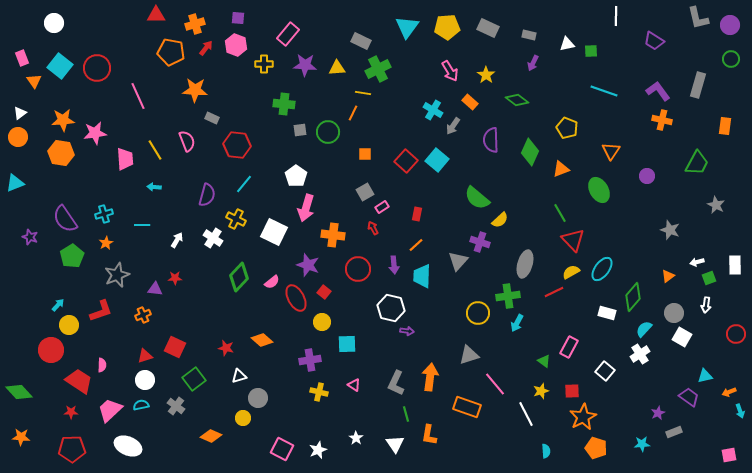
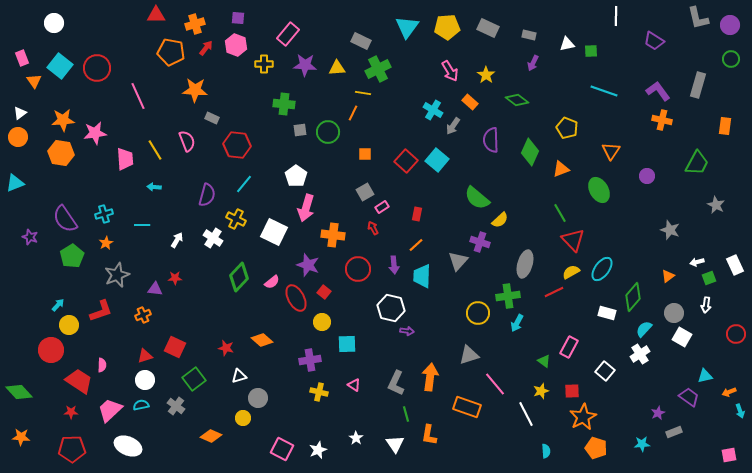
white rectangle at (735, 265): rotated 24 degrees counterclockwise
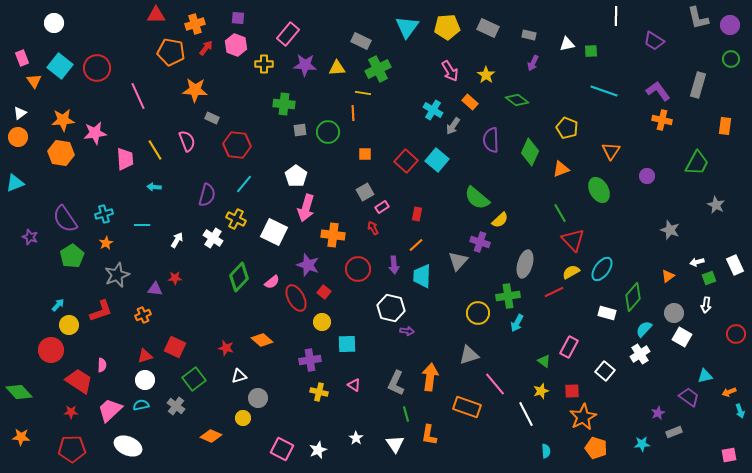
orange line at (353, 113): rotated 28 degrees counterclockwise
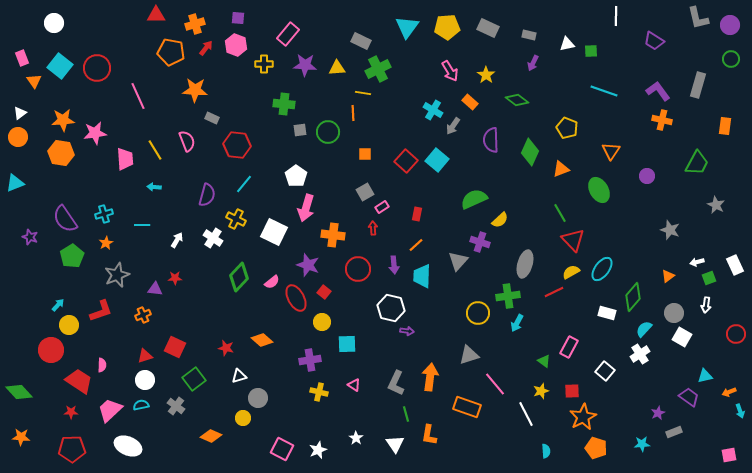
green semicircle at (477, 198): moved 3 px left, 1 px down; rotated 116 degrees clockwise
red arrow at (373, 228): rotated 24 degrees clockwise
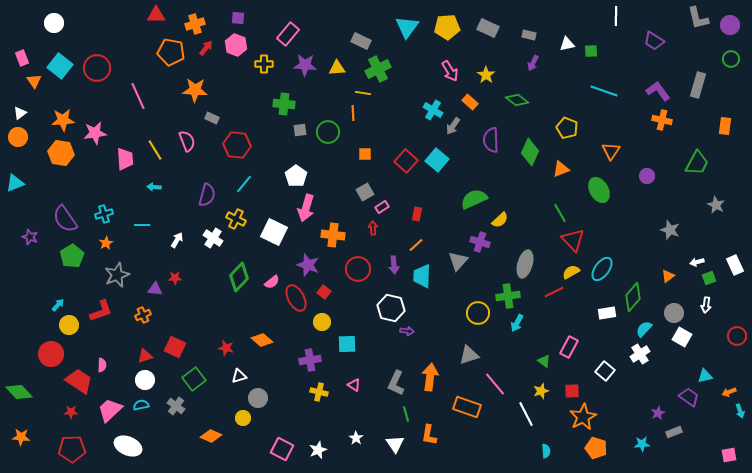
white rectangle at (607, 313): rotated 24 degrees counterclockwise
red circle at (736, 334): moved 1 px right, 2 px down
red circle at (51, 350): moved 4 px down
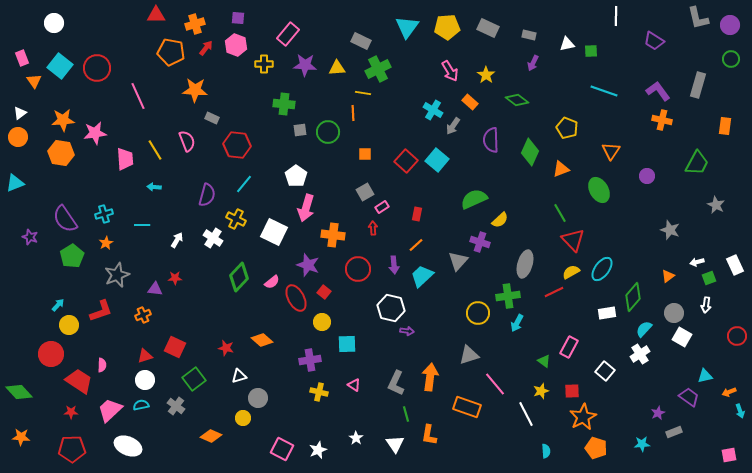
cyan trapezoid at (422, 276): rotated 45 degrees clockwise
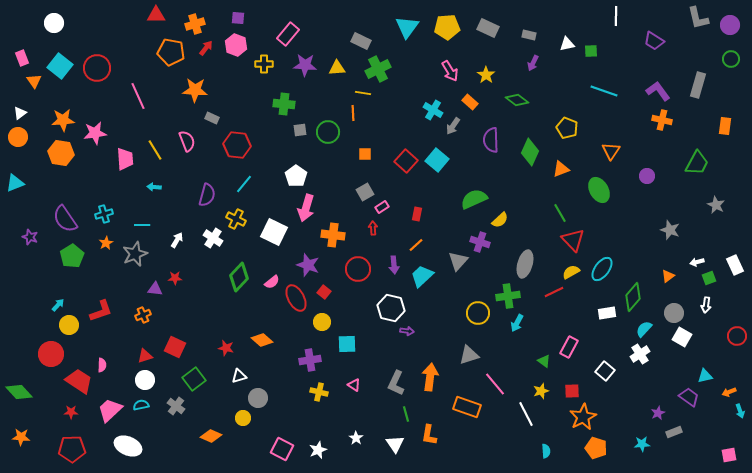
gray star at (117, 275): moved 18 px right, 21 px up
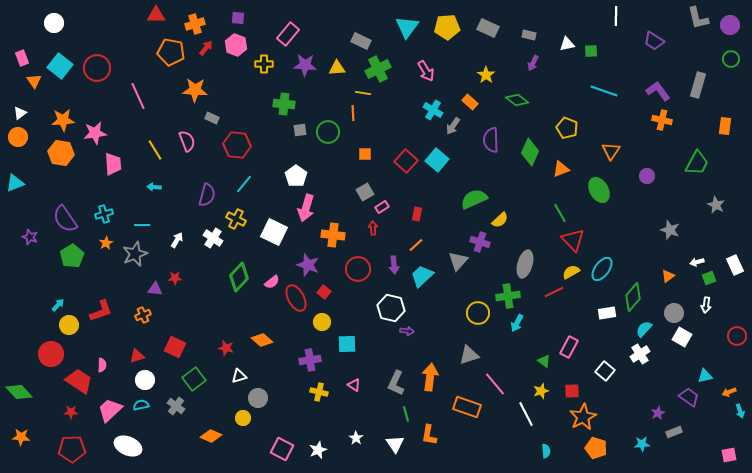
pink arrow at (450, 71): moved 24 px left
pink trapezoid at (125, 159): moved 12 px left, 5 px down
red triangle at (145, 356): moved 8 px left
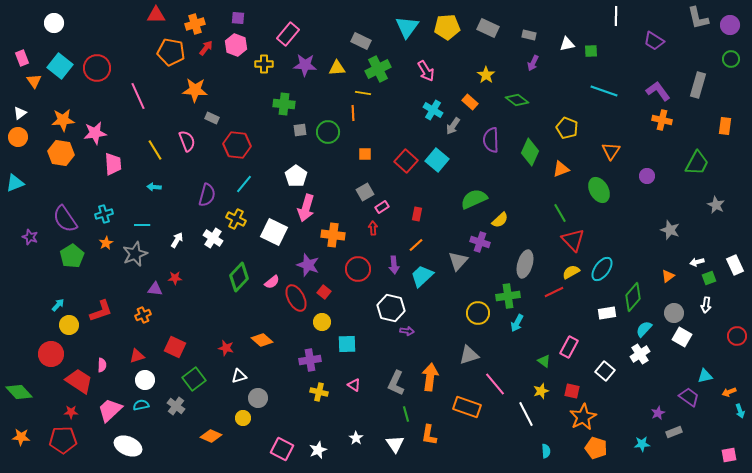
red square at (572, 391): rotated 14 degrees clockwise
red pentagon at (72, 449): moved 9 px left, 9 px up
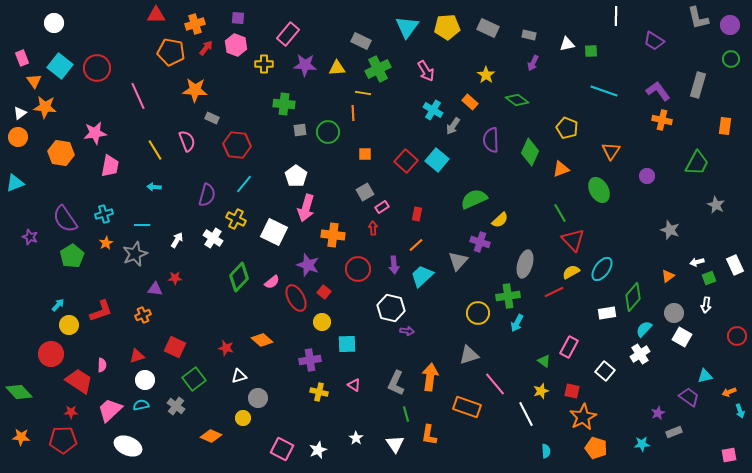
orange star at (63, 120): moved 18 px left, 13 px up; rotated 10 degrees clockwise
pink trapezoid at (113, 164): moved 3 px left, 2 px down; rotated 15 degrees clockwise
